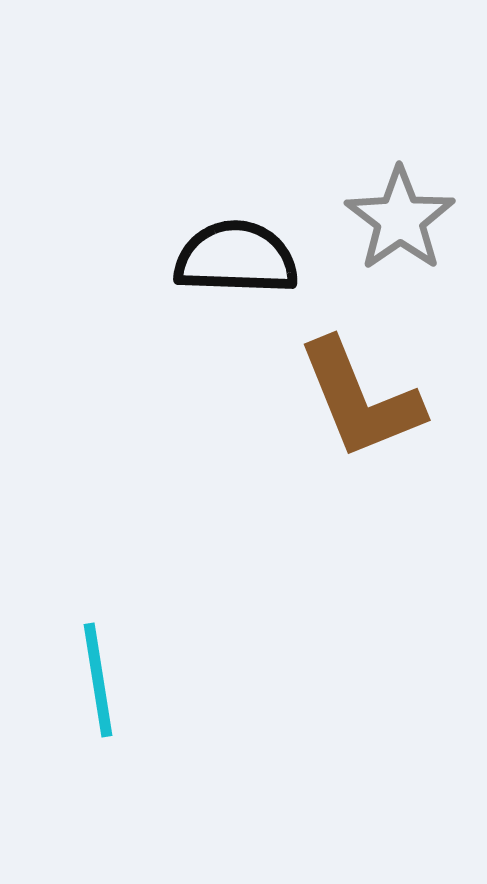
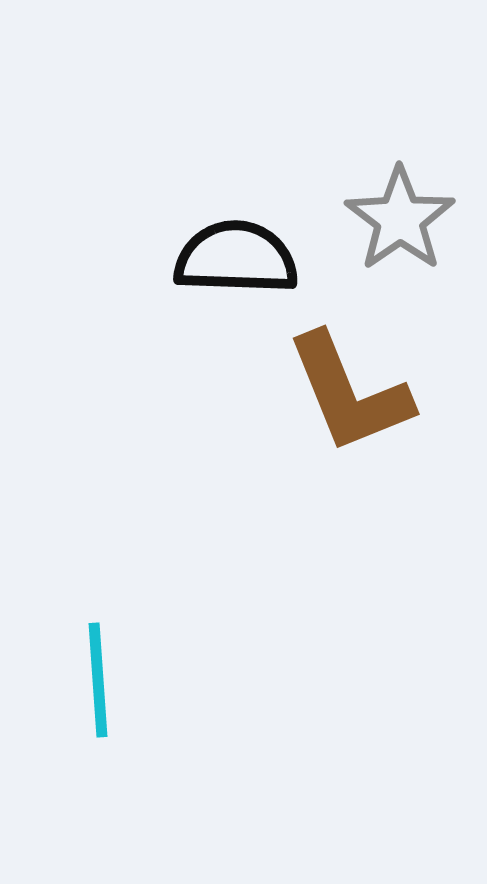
brown L-shape: moved 11 px left, 6 px up
cyan line: rotated 5 degrees clockwise
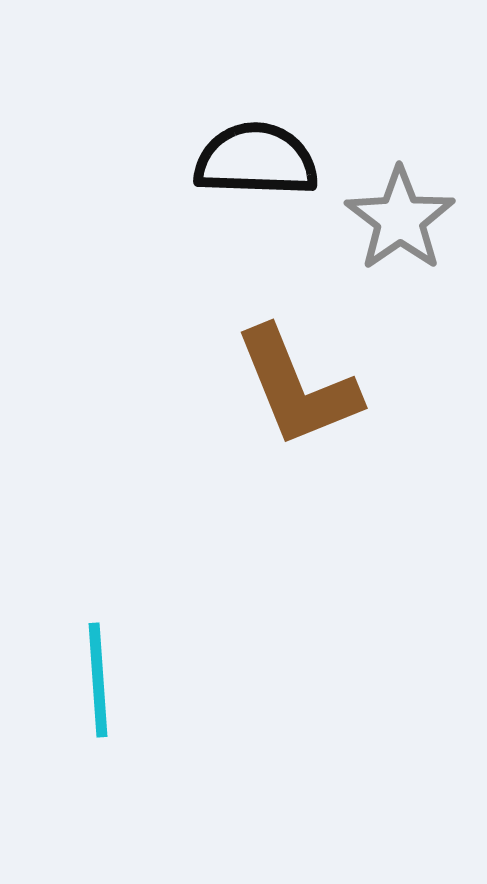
black semicircle: moved 20 px right, 98 px up
brown L-shape: moved 52 px left, 6 px up
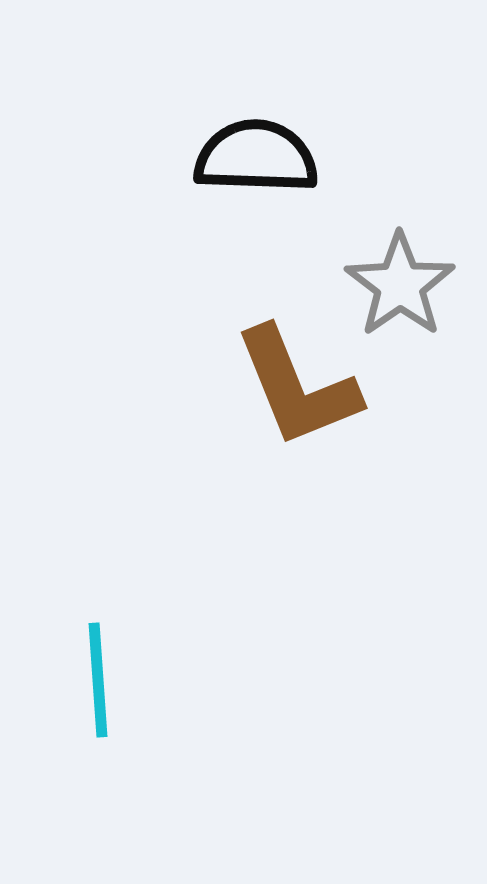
black semicircle: moved 3 px up
gray star: moved 66 px down
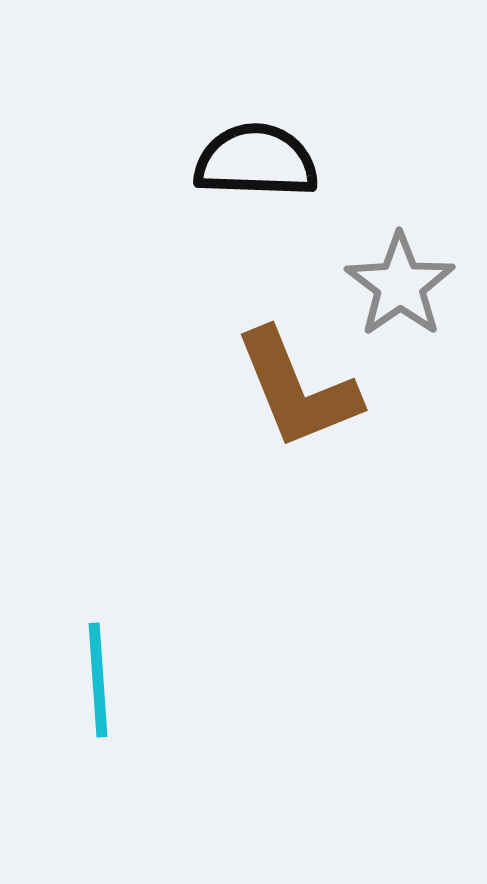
black semicircle: moved 4 px down
brown L-shape: moved 2 px down
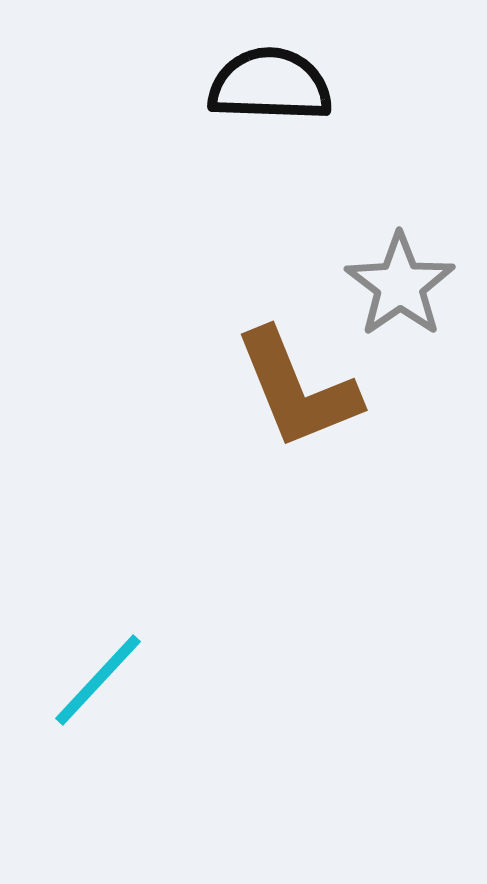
black semicircle: moved 14 px right, 76 px up
cyan line: rotated 47 degrees clockwise
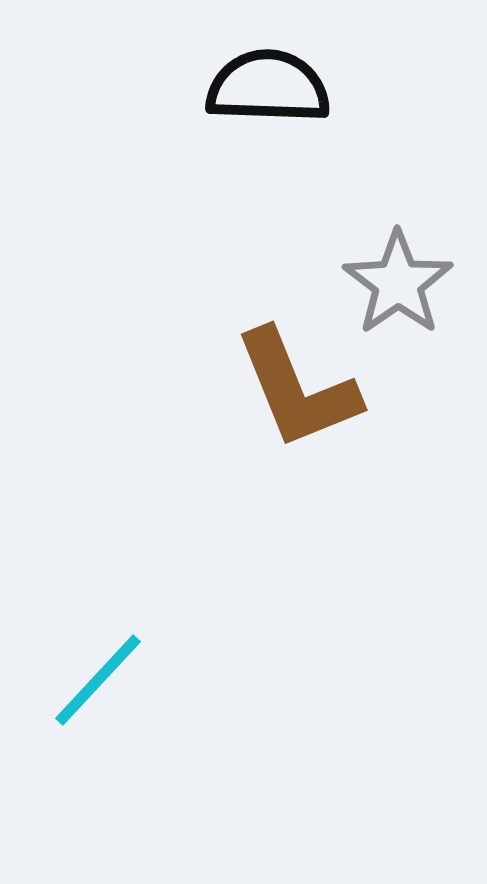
black semicircle: moved 2 px left, 2 px down
gray star: moved 2 px left, 2 px up
